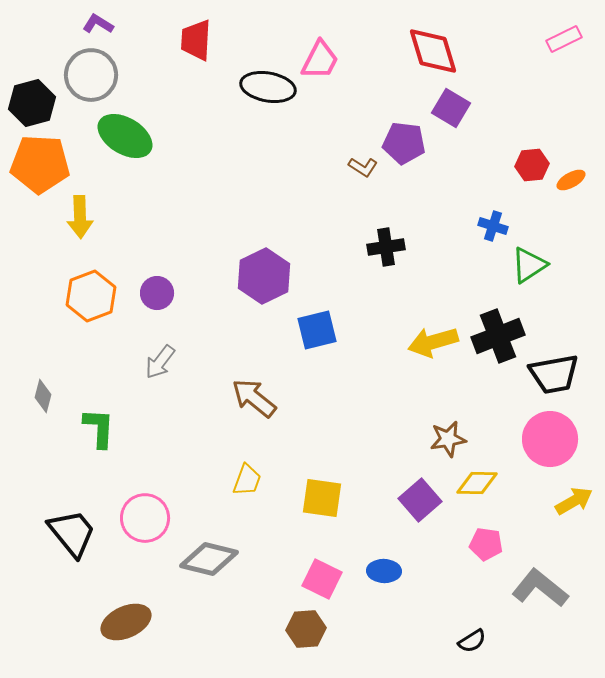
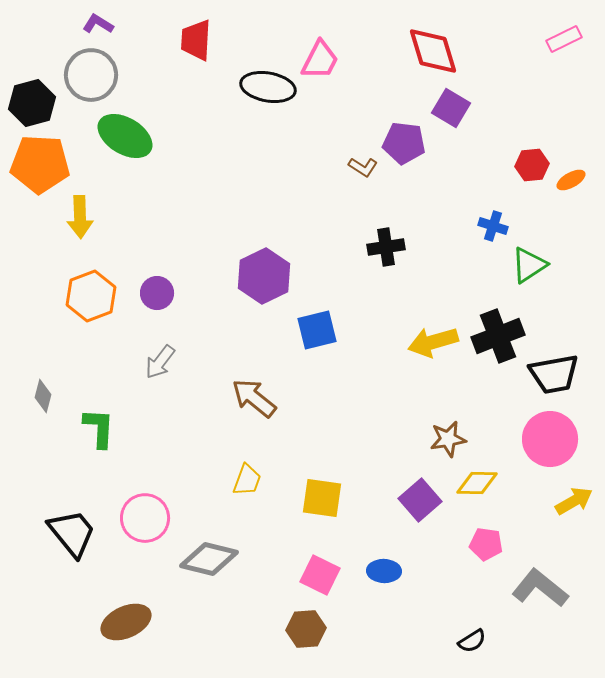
pink square at (322, 579): moved 2 px left, 4 px up
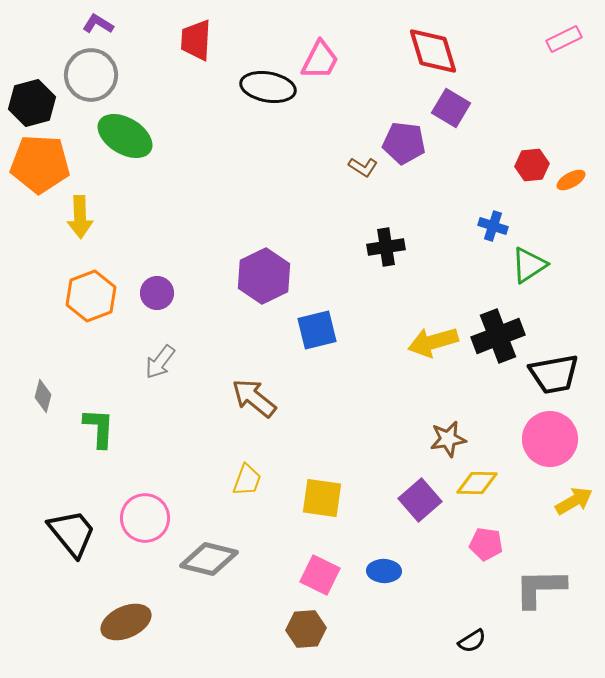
gray L-shape at (540, 588): rotated 40 degrees counterclockwise
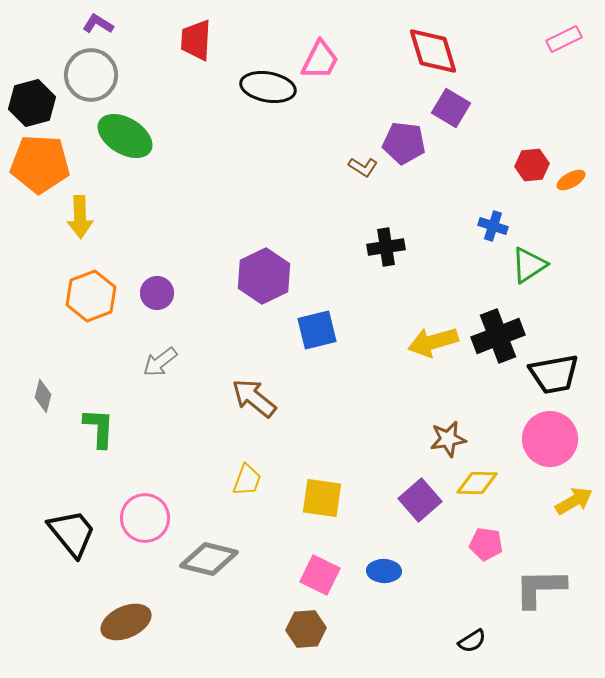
gray arrow at (160, 362): rotated 15 degrees clockwise
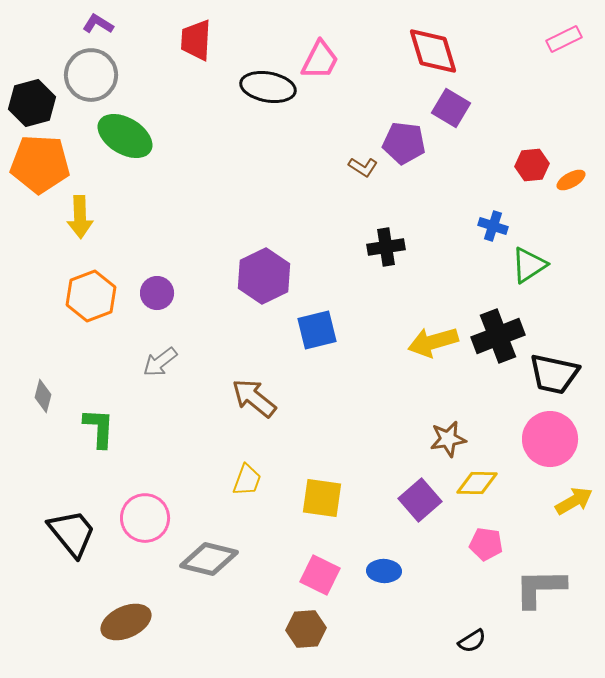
black trapezoid at (554, 374): rotated 22 degrees clockwise
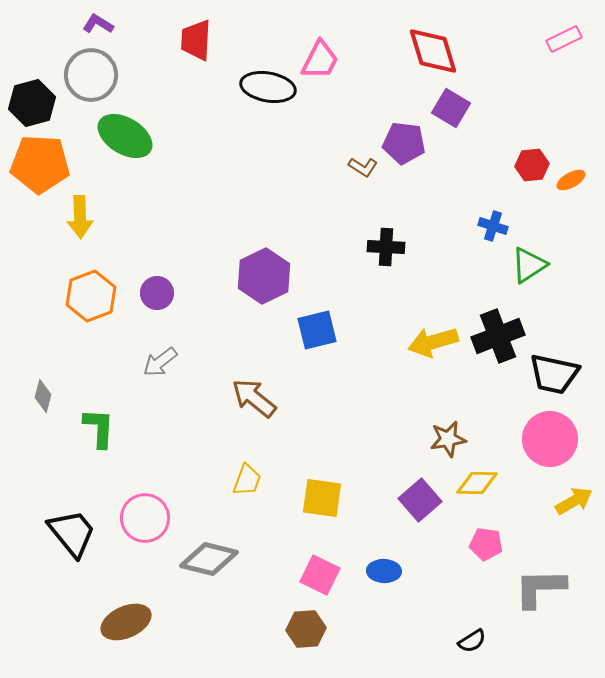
black cross at (386, 247): rotated 12 degrees clockwise
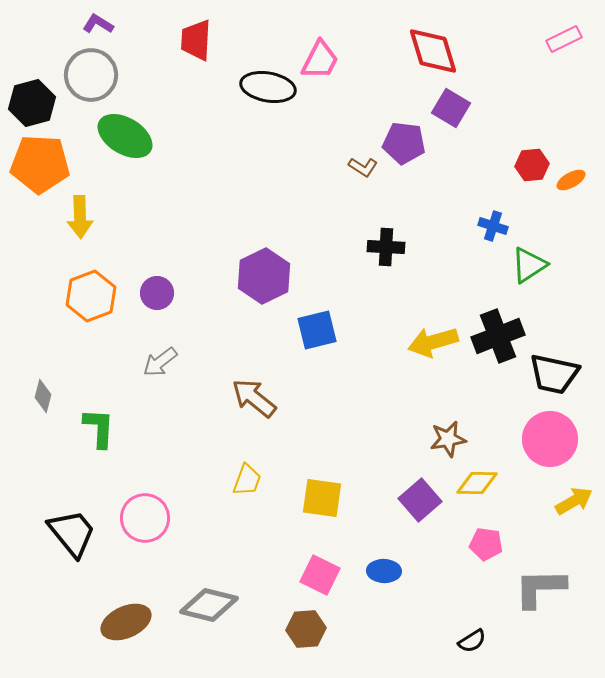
gray diamond at (209, 559): moved 46 px down
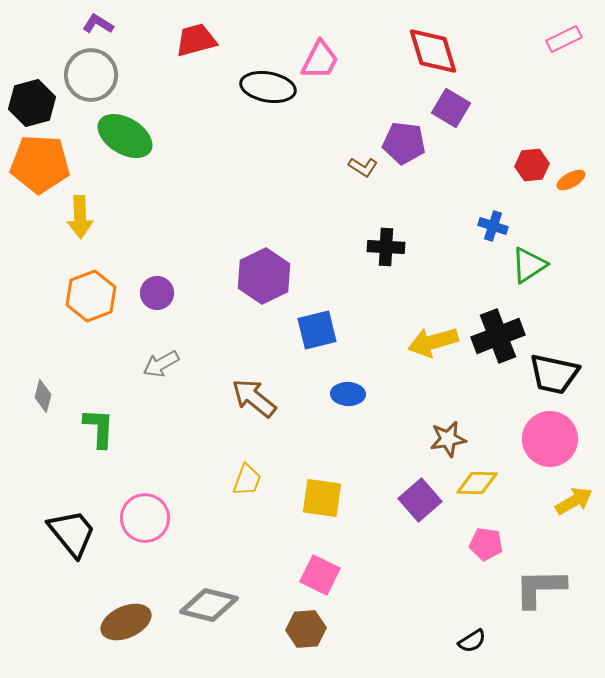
red trapezoid at (196, 40): rotated 72 degrees clockwise
gray arrow at (160, 362): moved 1 px right, 2 px down; rotated 9 degrees clockwise
blue ellipse at (384, 571): moved 36 px left, 177 px up
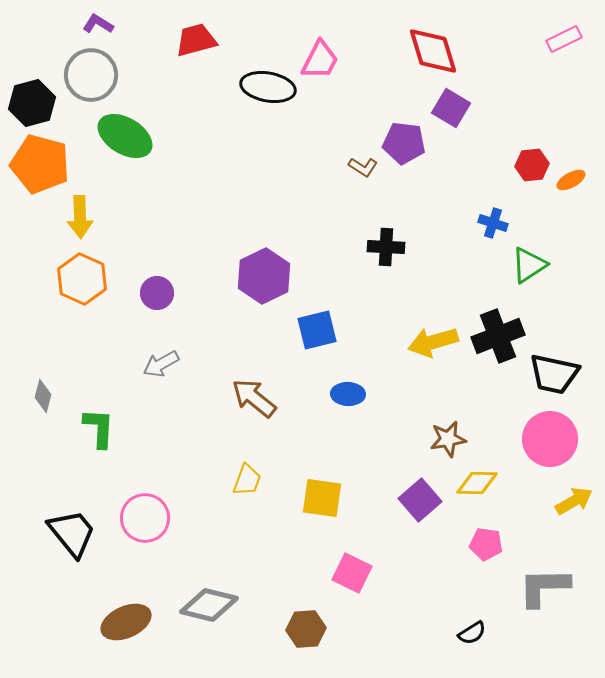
orange pentagon at (40, 164): rotated 12 degrees clockwise
blue cross at (493, 226): moved 3 px up
orange hexagon at (91, 296): moved 9 px left, 17 px up; rotated 15 degrees counterclockwise
pink square at (320, 575): moved 32 px right, 2 px up
gray L-shape at (540, 588): moved 4 px right, 1 px up
black semicircle at (472, 641): moved 8 px up
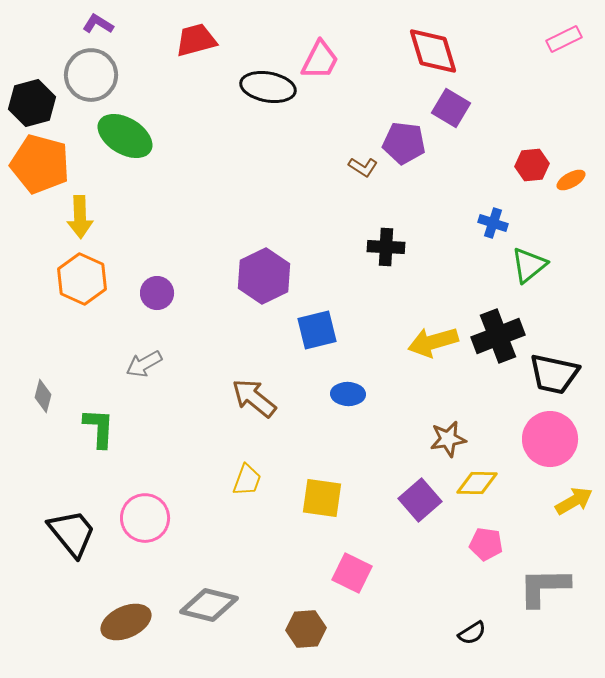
green triangle at (529, 265): rotated 6 degrees counterclockwise
gray arrow at (161, 364): moved 17 px left
